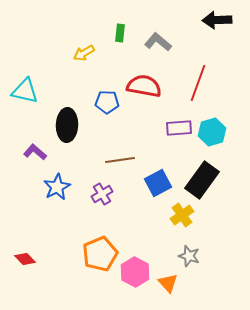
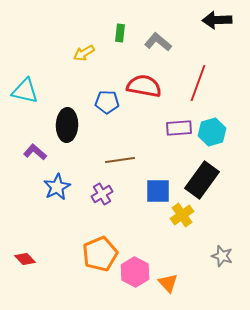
blue square: moved 8 px down; rotated 28 degrees clockwise
gray star: moved 33 px right
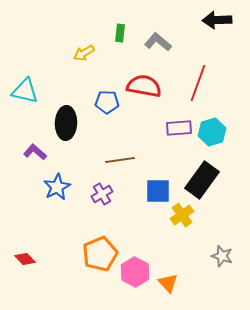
black ellipse: moved 1 px left, 2 px up
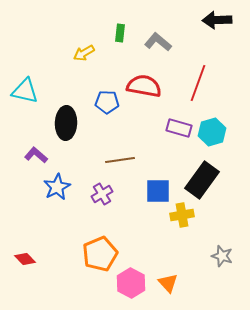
purple rectangle: rotated 20 degrees clockwise
purple L-shape: moved 1 px right, 3 px down
yellow cross: rotated 25 degrees clockwise
pink hexagon: moved 4 px left, 11 px down
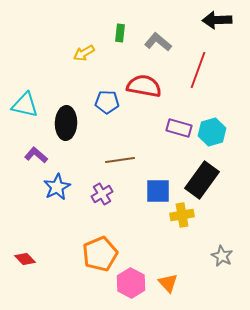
red line: moved 13 px up
cyan triangle: moved 14 px down
gray star: rotated 10 degrees clockwise
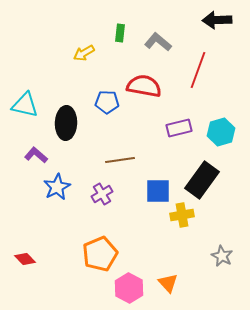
purple rectangle: rotated 30 degrees counterclockwise
cyan hexagon: moved 9 px right
pink hexagon: moved 2 px left, 5 px down
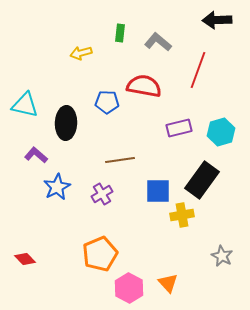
yellow arrow: moved 3 px left; rotated 15 degrees clockwise
